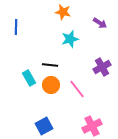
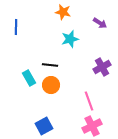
pink line: moved 12 px right, 12 px down; rotated 18 degrees clockwise
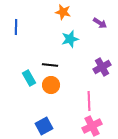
pink line: rotated 18 degrees clockwise
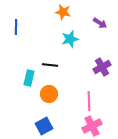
cyan rectangle: rotated 42 degrees clockwise
orange circle: moved 2 px left, 9 px down
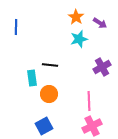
orange star: moved 13 px right, 5 px down; rotated 21 degrees clockwise
cyan star: moved 9 px right
cyan rectangle: moved 3 px right; rotated 21 degrees counterclockwise
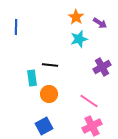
pink line: rotated 54 degrees counterclockwise
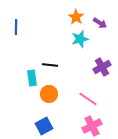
cyan star: moved 1 px right
pink line: moved 1 px left, 2 px up
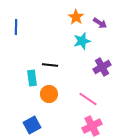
cyan star: moved 2 px right, 2 px down
blue square: moved 12 px left, 1 px up
